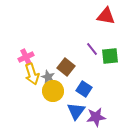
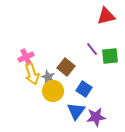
red triangle: rotated 24 degrees counterclockwise
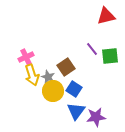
brown square: rotated 18 degrees clockwise
yellow arrow: moved 1 px down
blue square: moved 10 px left
